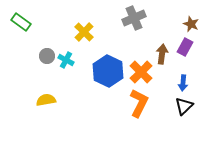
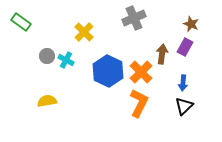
yellow semicircle: moved 1 px right, 1 px down
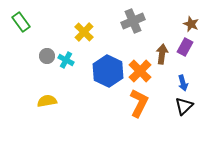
gray cross: moved 1 px left, 3 px down
green rectangle: rotated 18 degrees clockwise
orange cross: moved 1 px left, 1 px up
blue arrow: rotated 21 degrees counterclockwise
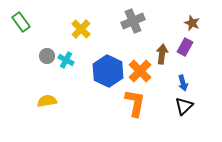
brown star: moved 1 px right, 1 px up
yellow cross: moved 3 px left, 3 px up
orange L-shape: moved 4 px left; rotated 16 degrees counterclockwise
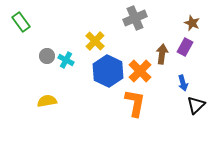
gray cross: moved 2 px right, 3 px up
yellow cross: moved 14 px right, 12 px down
black triangle: moved 12 px right, 1 px up
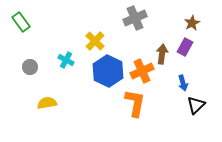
brown star: rotated 21 degrees clockwise
gray circle: moved 17 px left, 11 px down
orange cross: moved 2 px right; rotated 20 degrees clockwise
yellow semicircle: moved 2 px down
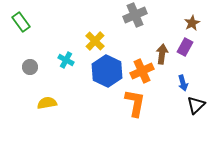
gray cross: moved 3 px up
blue hexagon: moved 1 px left
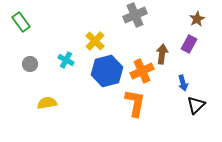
brown star: moved 5 px right, 4 px up
purple rectangle: moved 4 px right, 3 px up
gray circle: moved 3 px up
blue hexagon: rotated 20 degrees clockwise
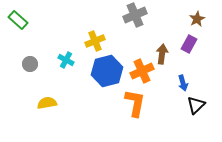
green rectangle: moved 3 px left, 2 px up; rotated 12 degrees counterclockwise
yellow cross: rotated 24 degrees clockwise
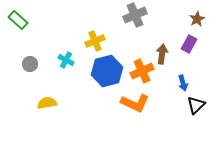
orange L-shape: rotated 104 degrees clockwise
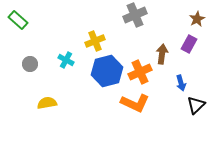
orange cross: moved 2 px left, 1 px down
blue arrow: moved 2 px left
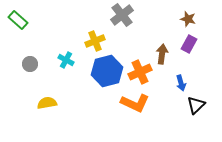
gray cross: moved 13 px left; rotated 15 degrees counterclockwise
brown star: moved 9 px left; rotated 28 degrees counterclockwise
